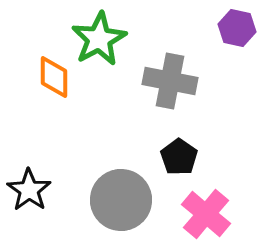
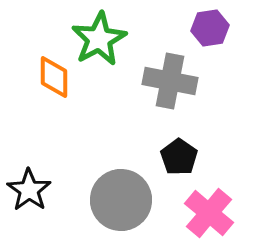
purple hexagon: moved 27 px left; rotated 21 degrees counterclockwise
pink cross: moved 3 px right, 1 px up
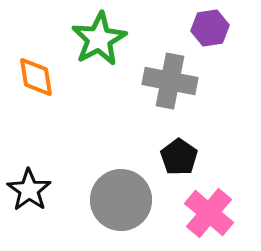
orange diamond: moved 18 px left; rotated 9 degrees counterclockwise
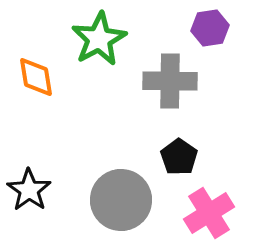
gray cross: rotated 10 degrees counterclockwise
pink cross: rotated 18 degrees clockwise
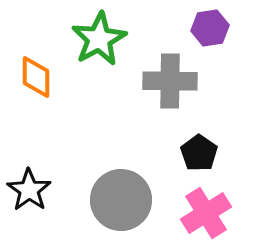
orange diamond: rotated 9 degrees clockwise
black pentagon: moved 20 px right, 4 px up
pink cross: moved 3 px left
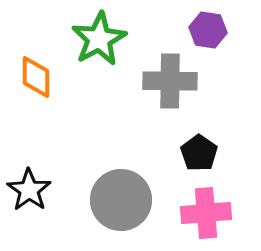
purple hexagon: moved 2 px left, 2 px down; rotated 18 degrees clockwise
pink cross: rotated 27 degrees clockwise
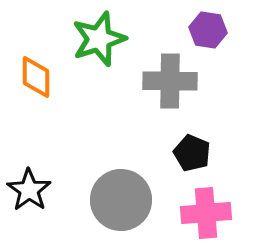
green star: rotated 10 degrees clockwise
black pentagon: moved 7 px left; rotated 12 degrees counterclockwise
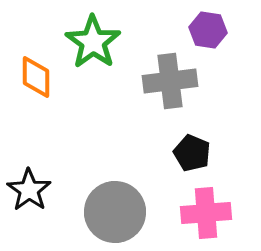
green star: moved 6 px left, 3 px down; rotated 18 degrees counterclockwise
gray cross: rotated 8 degrees counterclockwise
gray circle: moved 6 px left, 12 px down
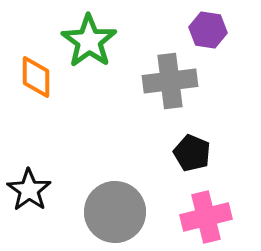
green star: moved 4 px left, 1 px up
pink cross: moved 4 px down; rotated 9 degrees counterclockwise
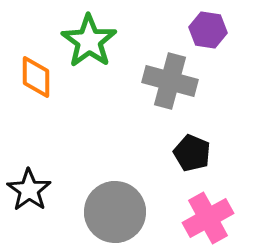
gray cross: rotated 22 degrees clockwise
pink cross: moved 2 px right, 1 px down; rotated 15 degrees counterclockwise
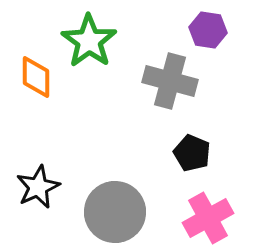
black star: moved 9 px right, 3 px up; rotated 12 degrees clockwise
